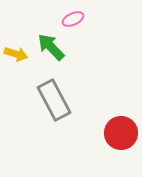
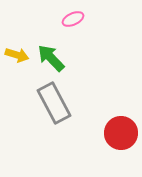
green arrow: moved 11 px down
yellow arrow: moved 1 px right, 1 px down
gray rectangle: moved 3 px down
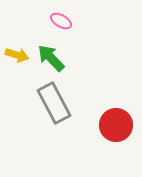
pink ellipse: moved 12 px left, 2 px down; rotated 55 degrees clockwise
red circle: moved 5 px left, 8 px up
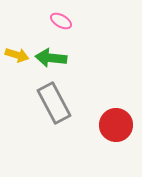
green arrow: rotated 40 degrees counterclockwise
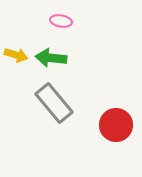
pink ellipse: rotated 20 degrees counterclockwise
yellow arrow: moved 1 px left
gray rectangle: rotated 12 degrees counterclockwise
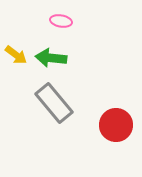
yellow arrow: rotated 20 degrees clockwise
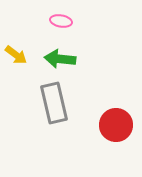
green arrow: moved 9 px right, 1 px down
gray rectangle: rotated 27 degrees clockwise
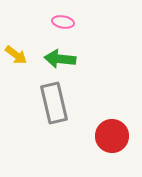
pink ellipse: moved 2 px right, 1 px down
red circle: moved 4 px left, 11 px down
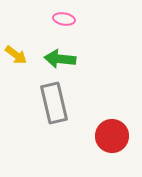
pink ellipse: moved 1 px right, 3 px up
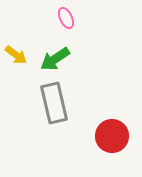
pink ellipse: moved 2 px right, 1 px up; rotated 55 degrees clockwise
green arrow: moved 5 px left; rotated 40 degrees counterclockwise
